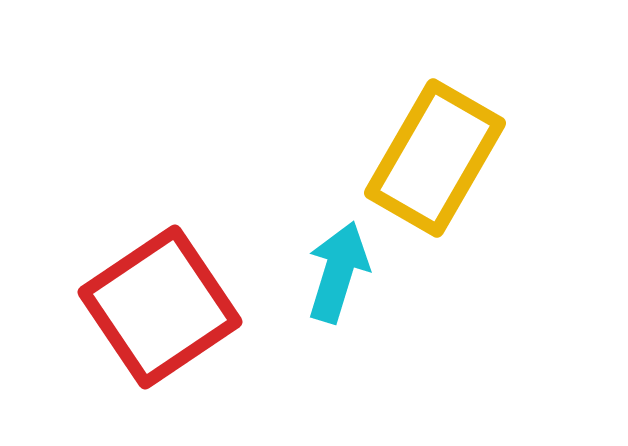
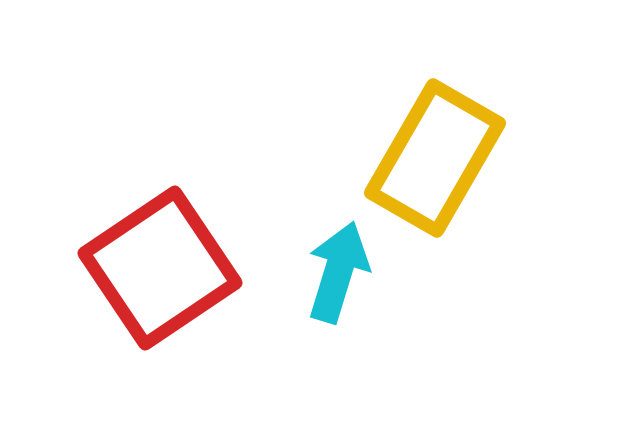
red square: moved 39 px up
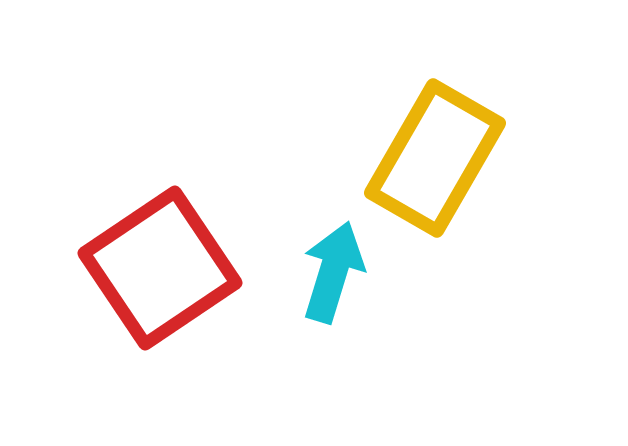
cyan arrow: moved 5 px left
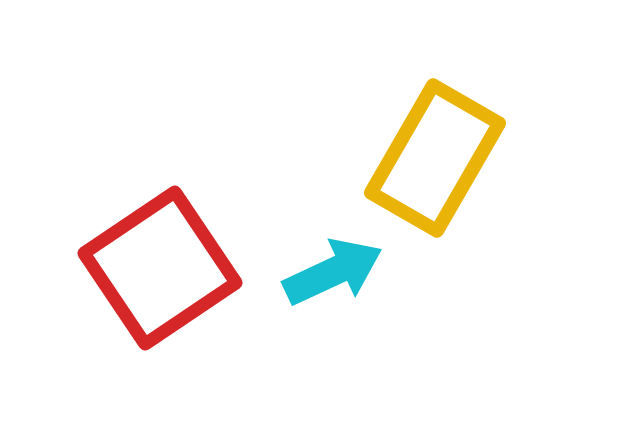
cyan arrow: rotated 48 degrees clockwise
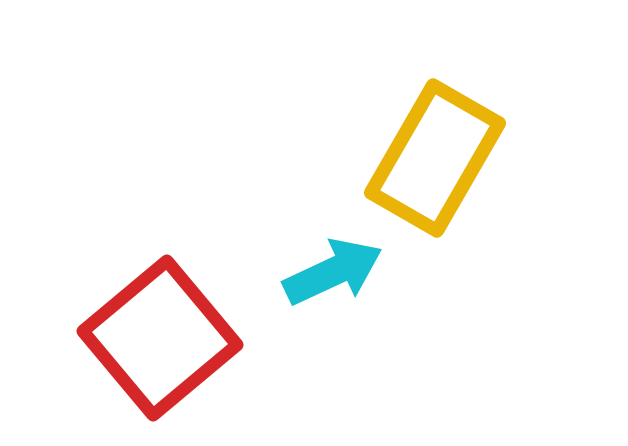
red square: moved 70 px down; rotated 6 degrees counterclockwise
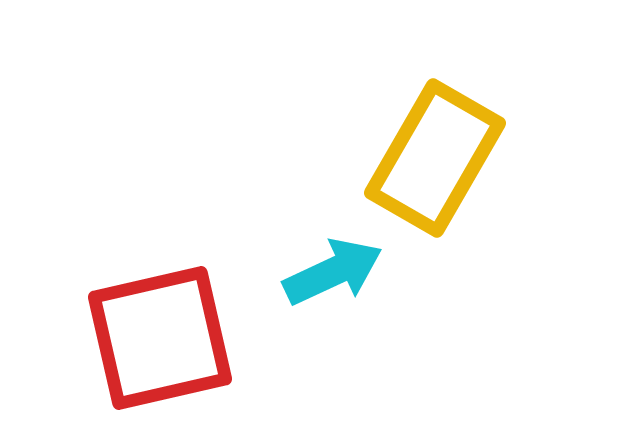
red square: rotated 27 degrees clockwise
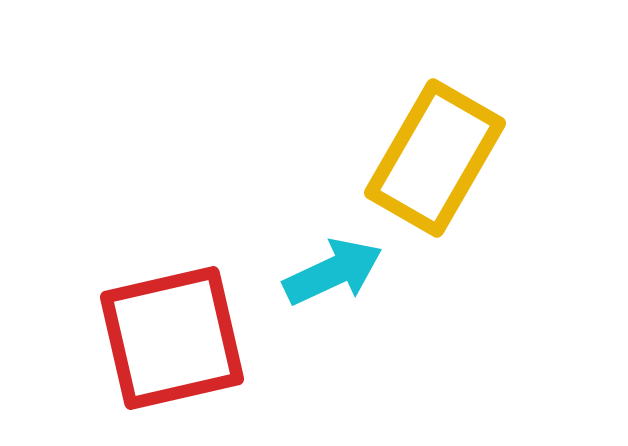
red square: moved 12 px right
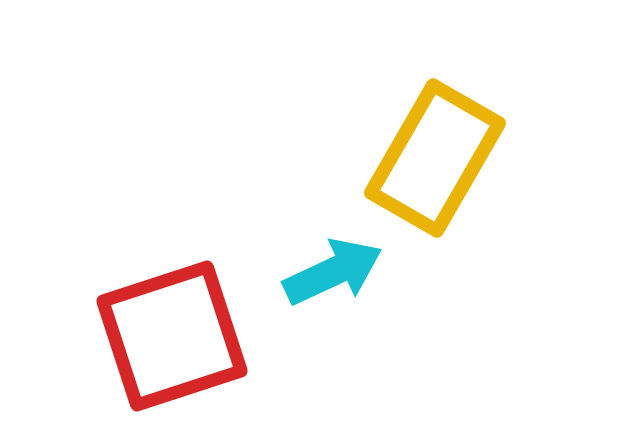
red square: moved 2 px up; rotated 5 degrees counterclockwise
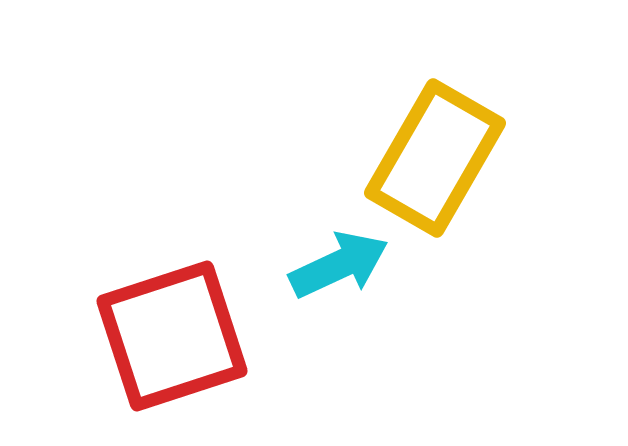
cyan arrow: moved 6 px right, 7 px up
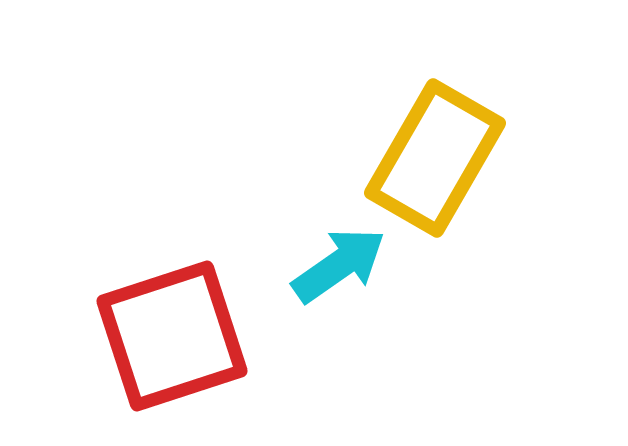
cyan arrow: rotated 10 degrees counterclockwise
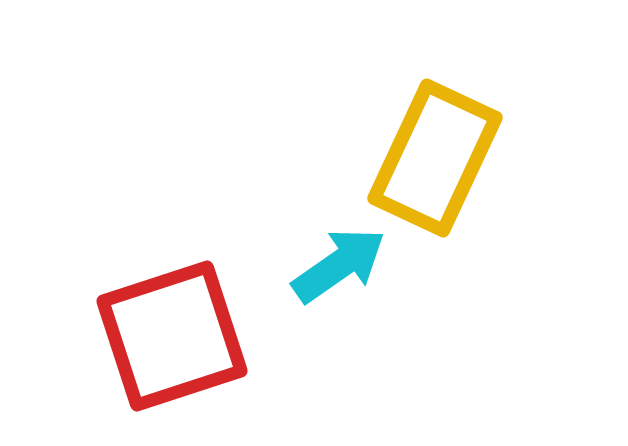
yellow rectangle: rotated 5 degrees counterclockwise
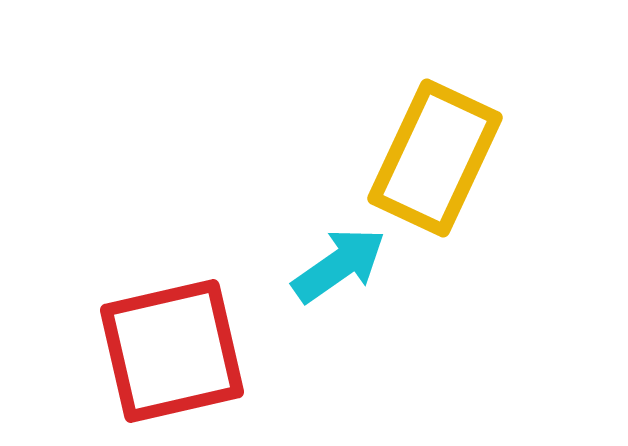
red square: moved 15 px down; rotated 5 degrees clockwise
